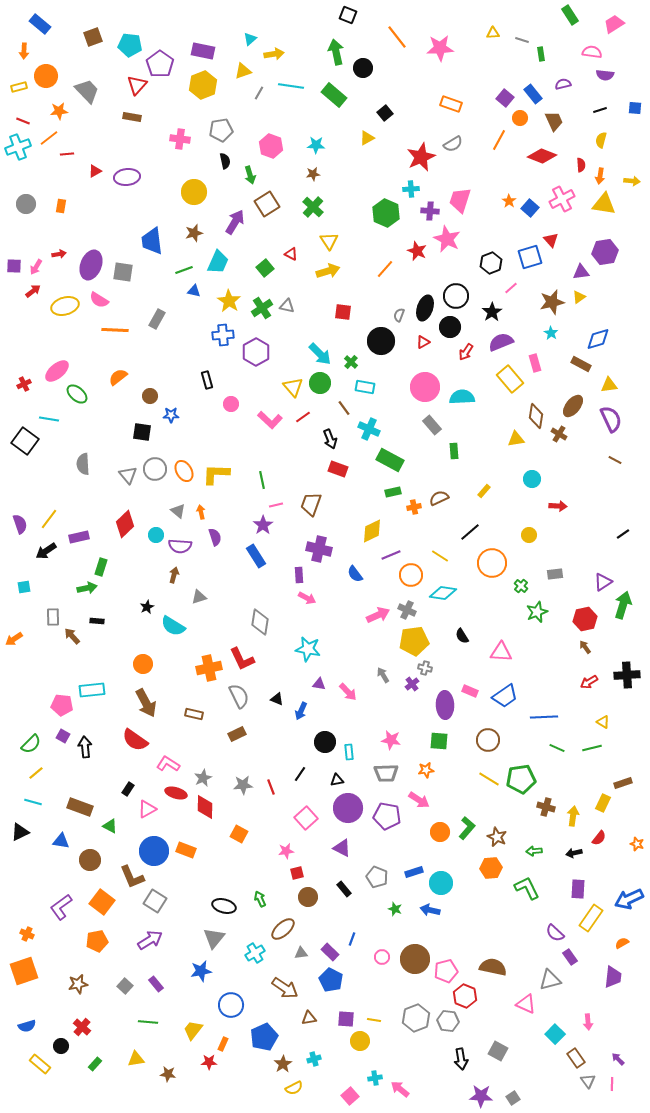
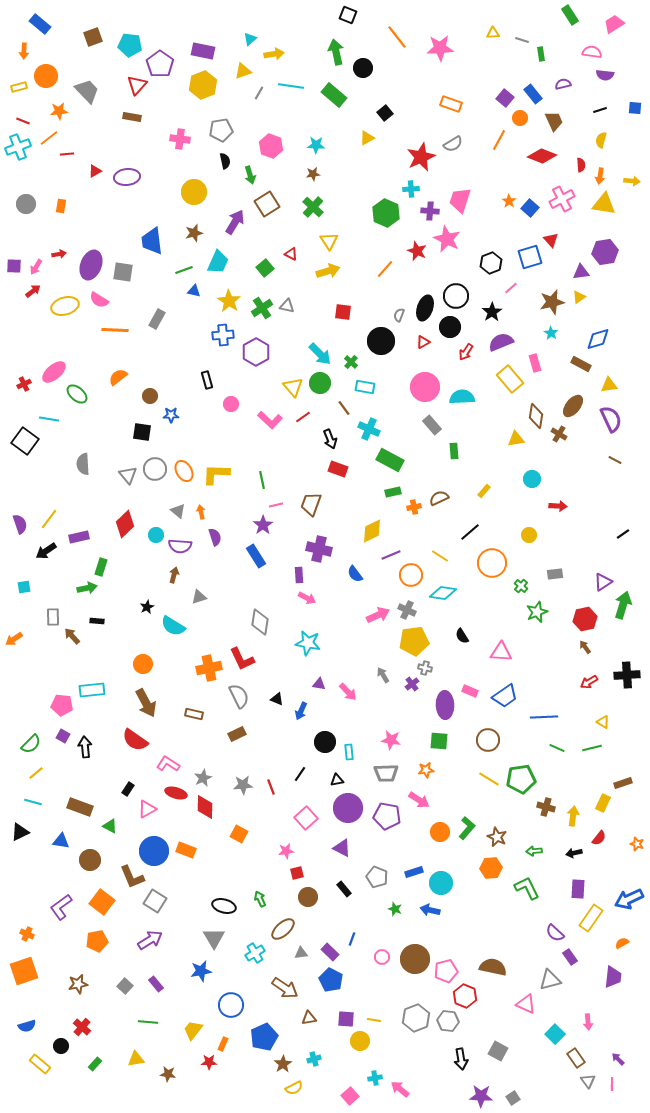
pink ellipse at (57, 371): moved 3 px left, 1 px down
cyan star at (308, 649): moved 6 px up
gray triangle at (214, 938): rotated 10 degrees counterclockwise
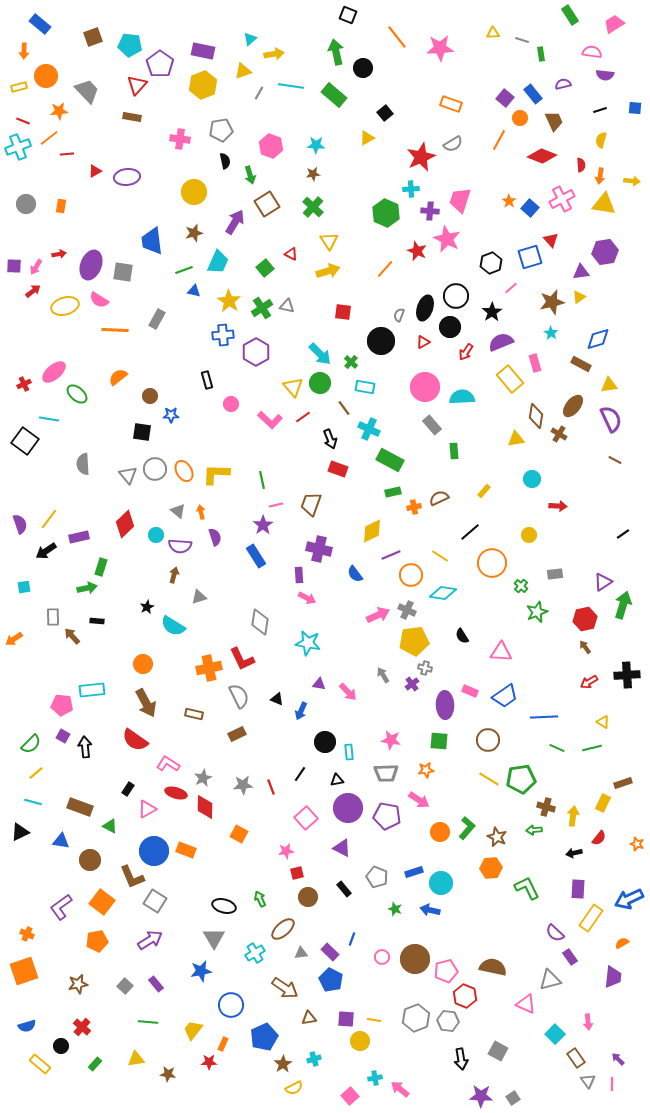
green arrow at (534, 851): moved 21 px up
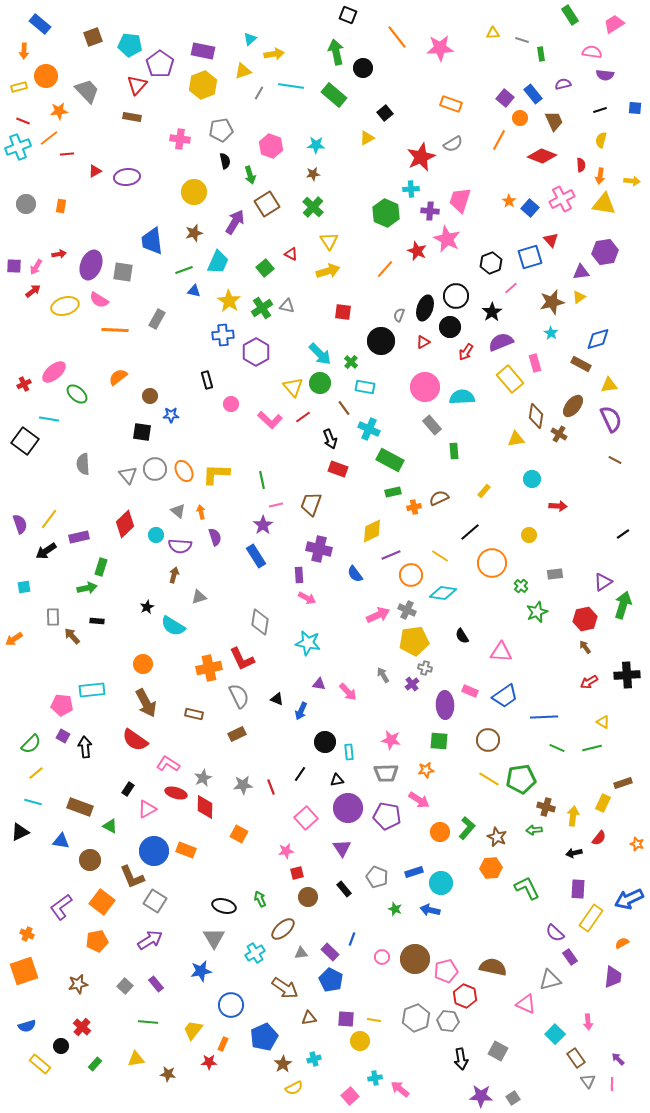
purple triangle at (342, 848): rotated 30 degrees clockwise
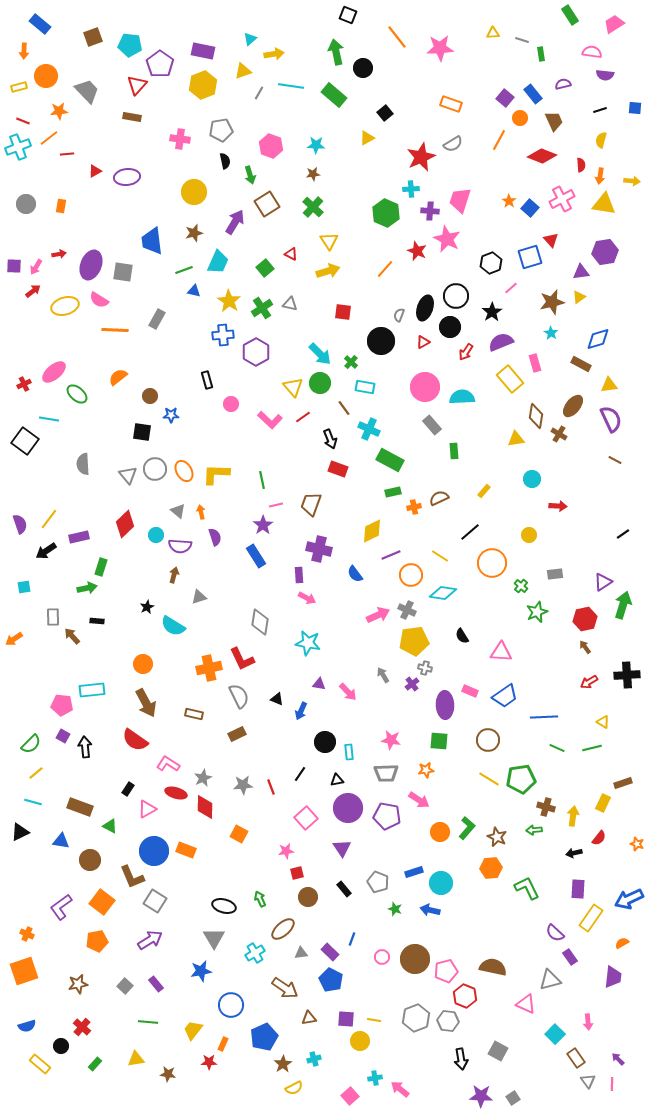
gray triangle at (287, 306): moved 3 px right, 2 px up
gray pentagon at (377, 877): moved 1 px right, 5 px down
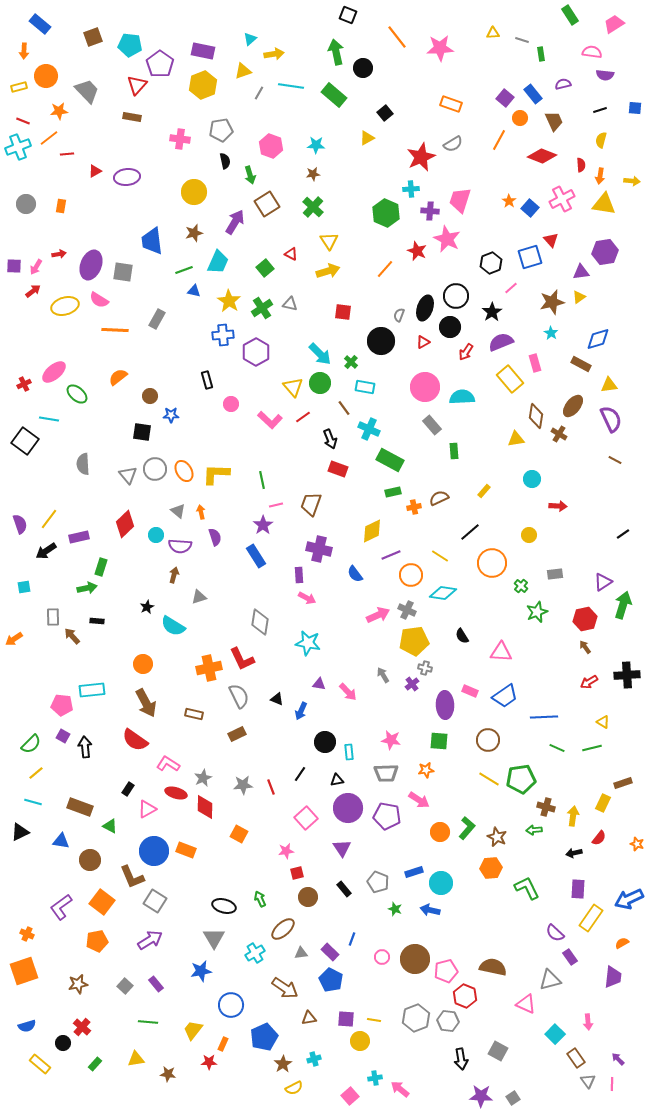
black circle at (61, 1046): moved 2 px right, 3 px up
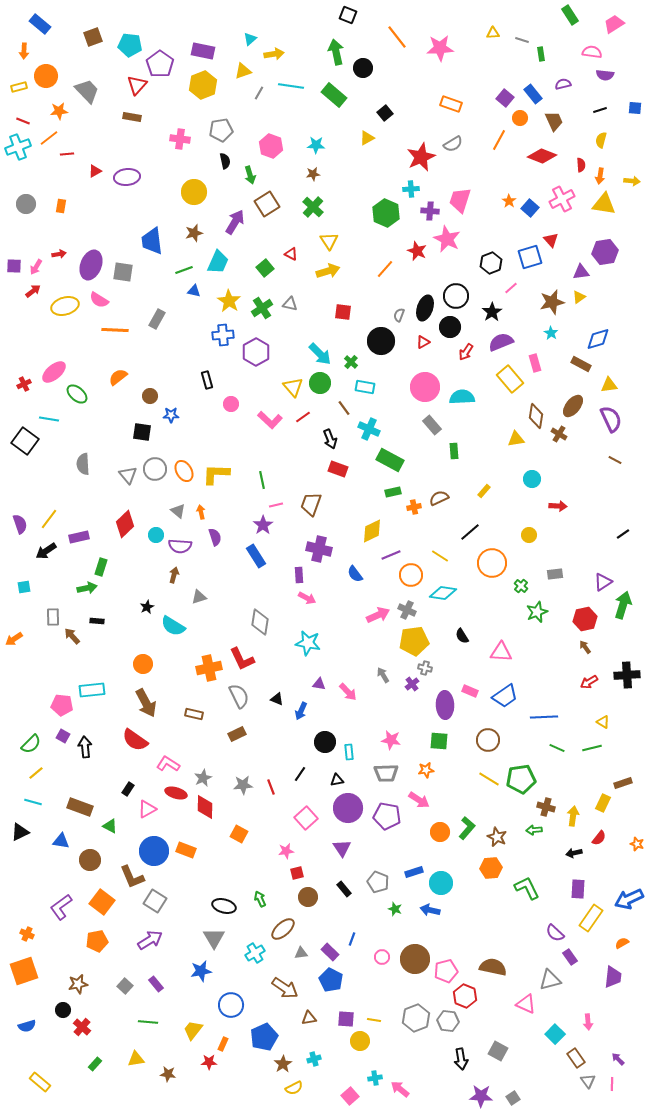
black circle at (63, 1043): moved 33 px up
yellow rectangle at (40, 1064): moved 18 px down
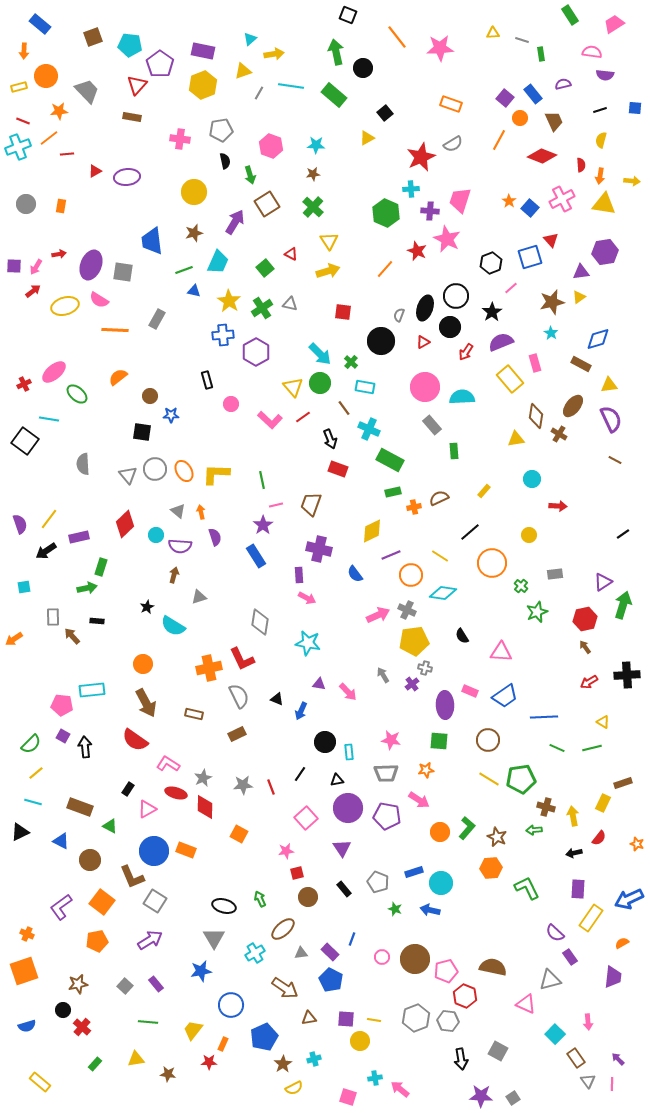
yellow arrow at (573, 816): rotated 18 degrees counterclockwise
blue triangle at (61, 841): rotated 18 degrees clockwise
pink square at (350, 1096): moved 2 px left, 1 px down; rotated 30 degrees counterclockwise
